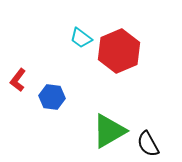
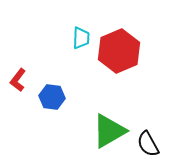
cyan trapezoid: rotated 125 degrees counterclockwise
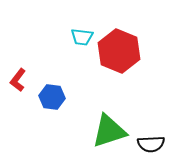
cyan trapezoid: moved 1 px right, 1 px up; rotated 95 degrees clockwise
red hexagon: rotated 15 degrees counterclockwise
green triangle: rotated 12 degrees clockwise
black semicircle: moved 3 px right; rotated 64 degrees counterclockwise
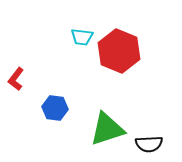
red L-shape: moved 2 px left, 1 px up
blue hexagon: moved 3 px right, 11 px down
green triangle: moved 2 px left, 2 px up
black semicircle: moved 2 px left
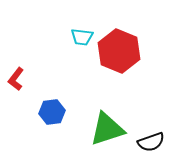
blue hexagon: moved 3 px left, 4 px down; rotated 15 degrees counterclockwise
black semicircle: moved 2 px right, 2 px up; rotated 16 degrees counterclockwise
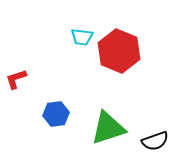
red L-shape: rotated 35 degrees clockwise
blue hexagon: moved 4 px right, 2 px down
green triangle: moved 1 px right, 1 px up
black semicircle: moved 4 px right, 1 px up
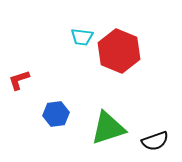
red L-shape: moved 3 px right, 1 px down
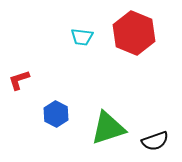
red hexagon: moved 15 px right, 18 px up
blue hexagon: rotated 25 degrees counterclockwise
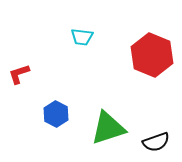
red hexagon: moved 18 px right, 22 px down
red L-shape: moved 6 px up
black semicircle: moved 1 px right, 1 px down
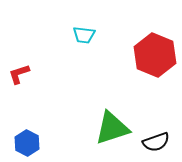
cyan trapezoid: moved 2 px right, 2 px up
red hexagon: moved 3 px right
blue hexagon: moved 29 px left, 29 px down
green triangle: moved 4 px right
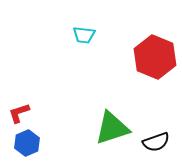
red hexagon: moved 2 px down
red L-shape: moved 39 px down
blue hexagon: rotated 10 degrees clockwise
